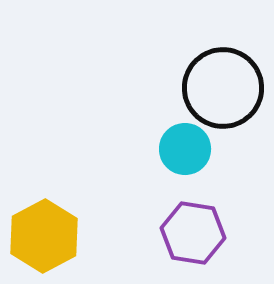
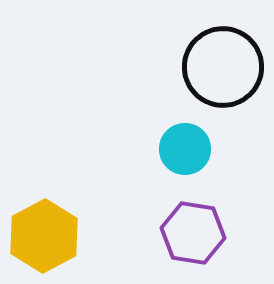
black circle: moved 21 px up
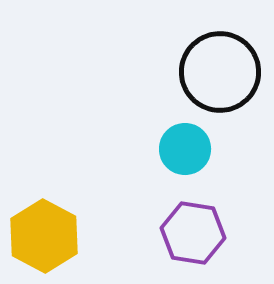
black circle: moved 3 px left, 5 px down
yellow hexagon: rotated 4 degrees counterclockwise
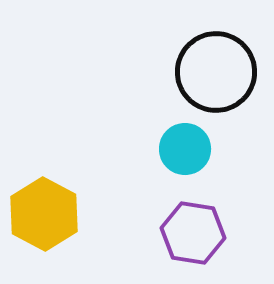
black circle: moved 4 px left
yellow hexagon: moved 22 px up
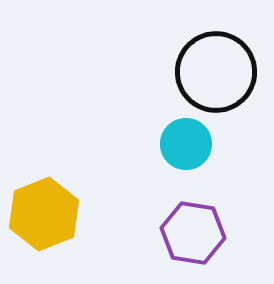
cyan circle: moved 1 px right, 5 px up
yellow hexagon: rotated 10 degrees clockwise
